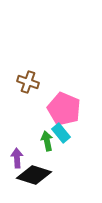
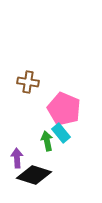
brown cross: rotated 10 degrees counterclockwise
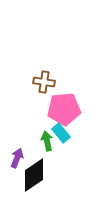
brown cross: moved 16 px right
pink pentagon: rotated 28 degrees counterclockwise
purple arrow: rotated 24 degrees clockwise
black diamond: rotated 52 degrees counterclockwise
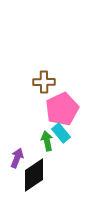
brown cross: rotated 10 degrees counterclockwise
pink pentagon: moved 2 px left; rotated 20 degrees counterclockwise
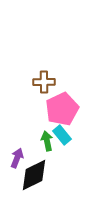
cyan rectangle: moved 1 px right, 2 px down
black diamond: rotated 8 degrees clockwise
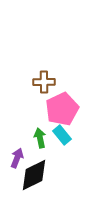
green arrow: moved 7 px left, 3 px up
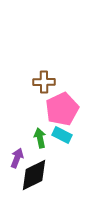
cyan rectangle: rotated 24 degrees counterclockwise
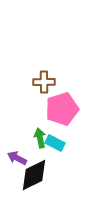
pink pentagon: rotated 8 degrees clockwise
cyan rectangle: moved 7 px left, 8 px down
purple arrow: rotated 84 degrees counterclockwise
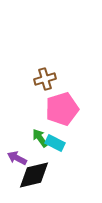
brown cross: moved 1 px right, 3 px up; rotated 15 degrees counterclockwise
green arrow: rotated 24 degrees counterclockwise
black diamond: rotated 12 degrees clockwise
